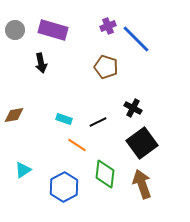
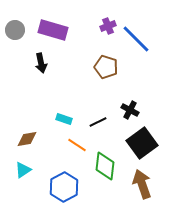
black cross: moved 3 px left, 2 px down
brown diamond: moved 13 px right, 24 px down
green diamond: moved 8 px up
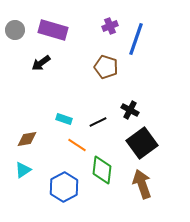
purple cross: moved 2 px right
blue line: rotated 64 degrees clockwise
black arrow: rotated 66 degrees clockwise
green diamond: moved 3 px left, 4 px down
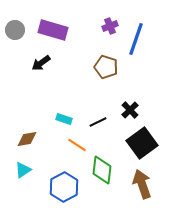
black cross: rotated 18 degrees clockwise
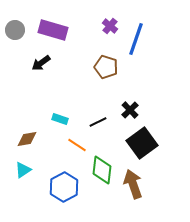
purple cross: rotated 28 degrees counterclockwise
cyan rectangle: moved 4 px left
brown arrow: moved 9 px left
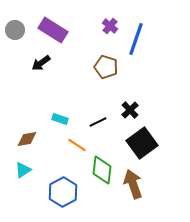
purple rectangle: rotated 16 degrees clockwise
blue hexagon: moved 1 px left, 5 px down
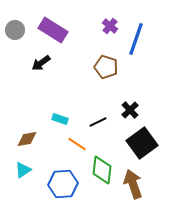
orange line: moved 1 px up
blue hexagon: moved 8 px up; rotated 24 degrees clockwise
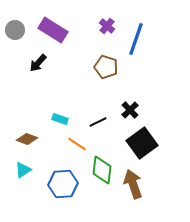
purple cross: moved 3 px left
black arrow: moved 3 px left; rotated 12 degrees counterclockwise
brown diamond: rotated 30 degrees clockwise
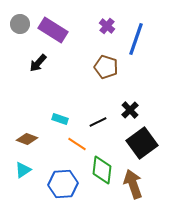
gray circle: moved 5 px right, 6 px up
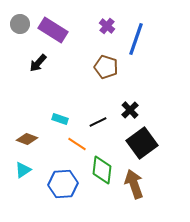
brown arrow: moved 1 px right
